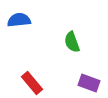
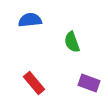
blue semicircle: moved 11 px right
red rectangle: moved 2 px right
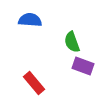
blue semicircle: rotated 10 degrees clockwise
purple rectangle: moved 6 px left, 17 px up
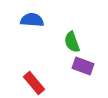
blue semicircle: moved 2 px right
